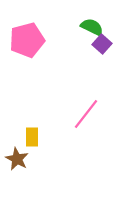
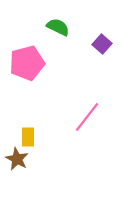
green semicircle: moved 34 px left
pink pentagon: moved 23 px down
pink line: moved 1 px right, 3 px down
yellow rectangle: moved 4 px left
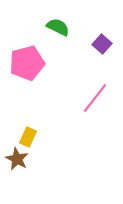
pink line: moved 8 px right, 19 px up
yellow rectangle: rotated 24 degrees clockwise
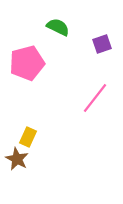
purple square: rotated 30 degrees clockwise
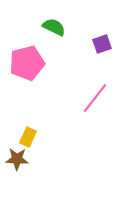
green semicircle: moved 4 px left
brown star: rotated 25 degrees counterclockwise
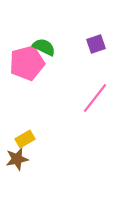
green semicircle: moved 10 px left, 20 px down
purple square: moved 6 px left
yellow rectangle: moved 3 px left, 2 px down; rotated 36 degrees clockwise
brown star: rotated 15 degrees counterclockwise
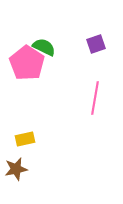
pink pentagon: rotated 24 degrees counterclockwise
pink line: rotated 28 degrees counterclockwise
yellow rectangle: rotated 18 degrees clockwise
brown star: moved 1 px left, 10 px down
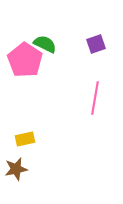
green semicircle: moved 1 px right, 3 px up
pink pentagon: moved 2 px left, 3 px up
